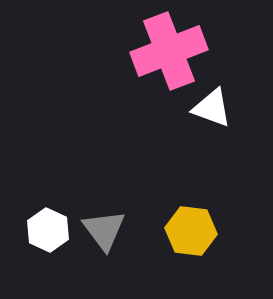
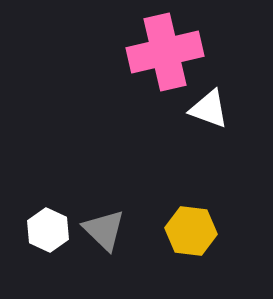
pink cross: moved 4 px left, 1 px down; rotated 8 degrees clockwise
white triangle: moved 3 px left, 1 px down
gray triangle: rotated 9 degrees counterclockwise
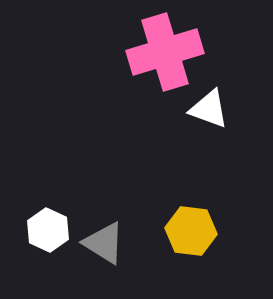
pink cross: rotated 4 degrees counterclockwise
gray triangle: moved 13 px down; rotated 12 degrees counterclockwise
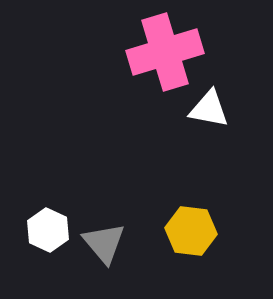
white triangle: rotated 9 degrees counterclockwise
gray triangle: rotated 18 degrees clockwise
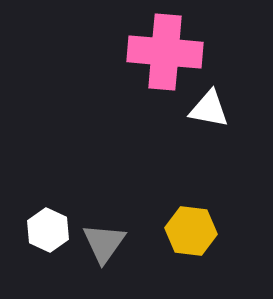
pink cross: rotated 22 degrees clockwise
gray triangle: rotated 15 degrees clockwise
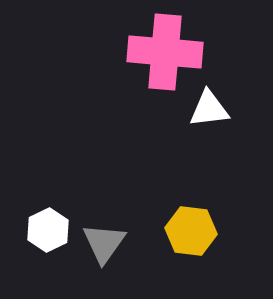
white triangle: rotated 18 degrees counterclockwise
white hexagon: rotated 9 degrees clockwise
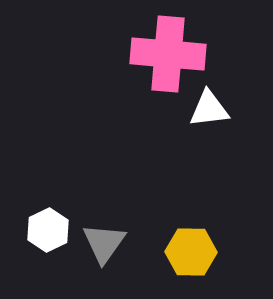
pink cross: moved 3 px right, 2 px down
yellow hexagon: moved 21 px down; rotated 6 degrees counterclockwise
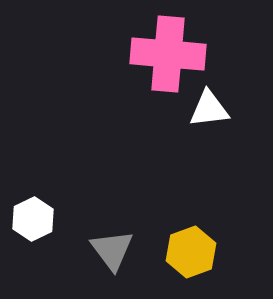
white hexagon: moved 15 px left, 11 px up
gray triangle: moved 8 px right, 7 px down; rotated 12 degrees counterclockwise
yellow hexagon: rotated 21 degrees counterclockwise
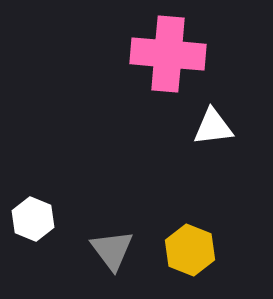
white triangle: moved 4 px right, 18 px down
white hexagon: rotated 12 degrees counterclockwise
yellow hexagon: moved 1 px left, 2 px up; rotated 18 degrees counterclockwise
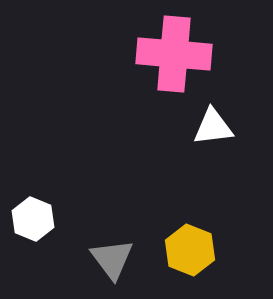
pink cross: moved 6 px right
gray triangle: moved 9 px down
